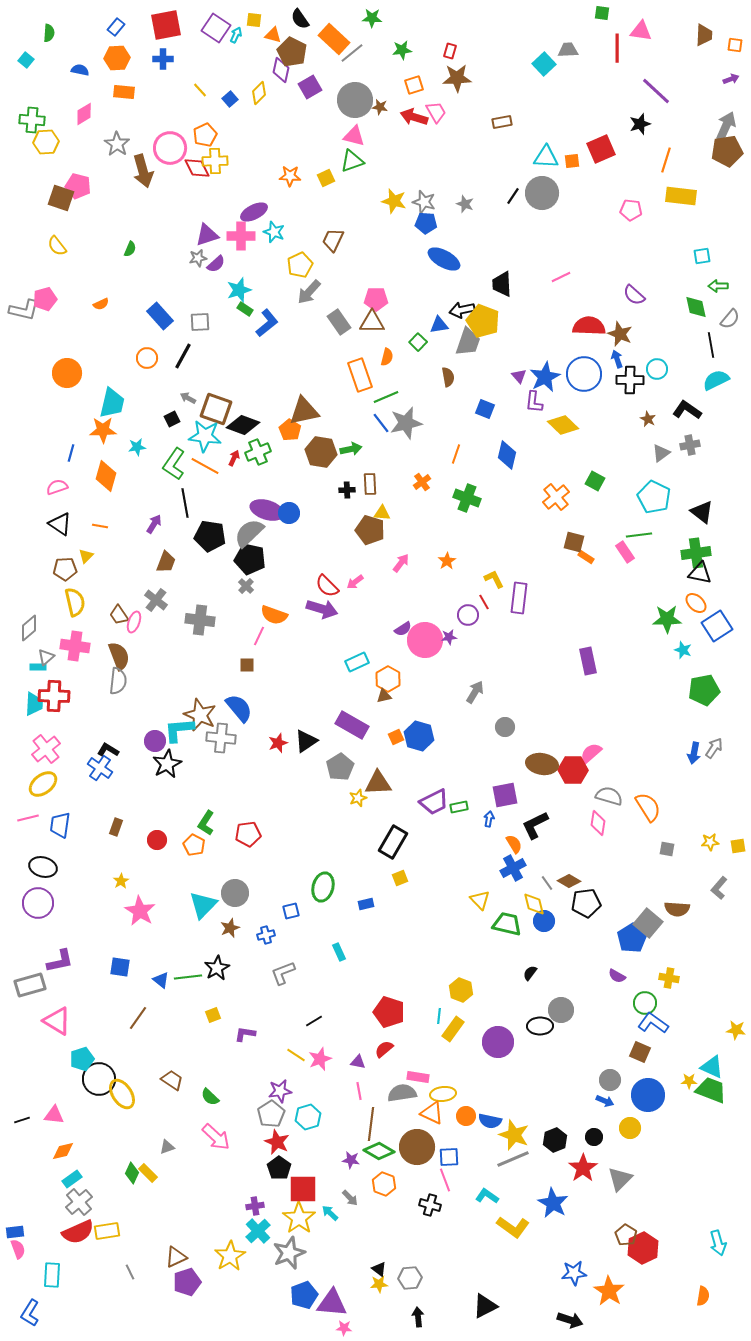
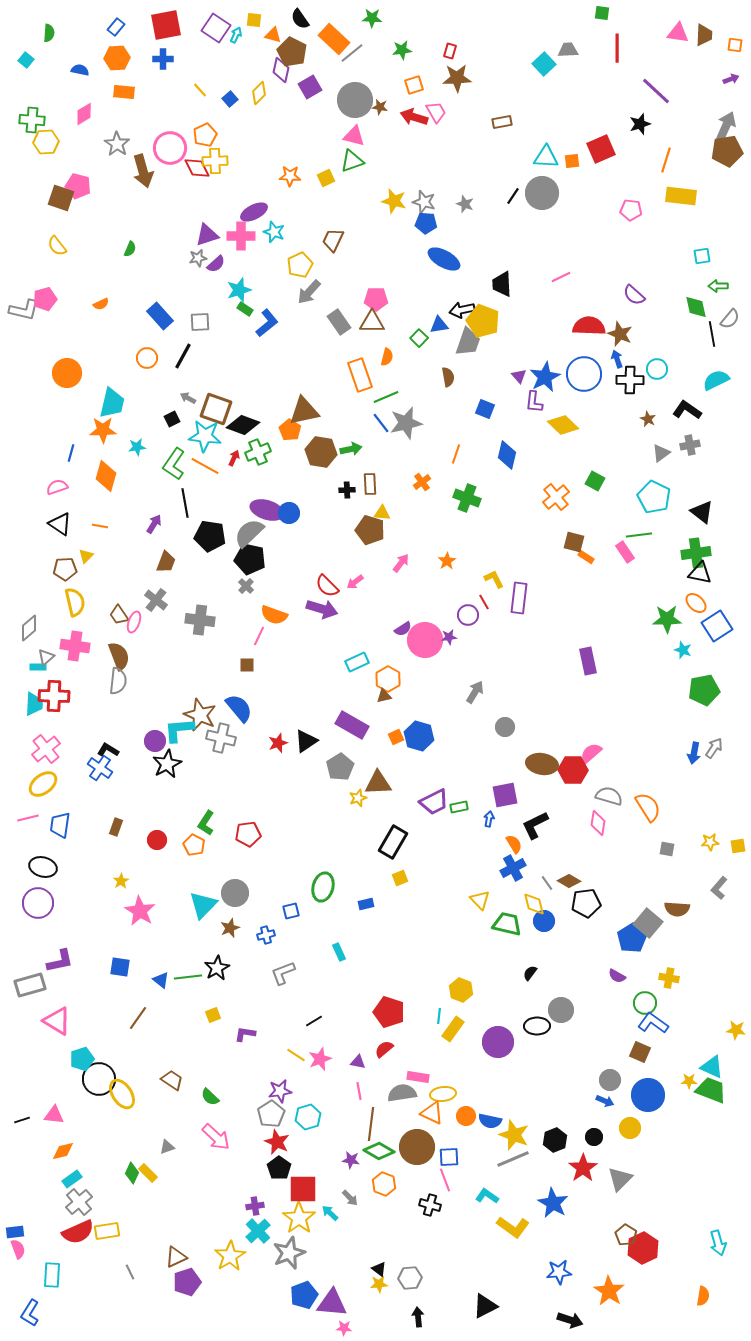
pink triangle at (641, 31): moved 37 px right, 2 px down
green square at (418, 342): moved 1 px right, 4 px up
black line at (711, 345): moved 1 px right, 11 px up
gray cross at (221, 738): rotated 8 degrees clockwise
black ellipse at (540, 1026): moved 3 px left
blue star at (574, 1273): moved 15 px left, 1 px up
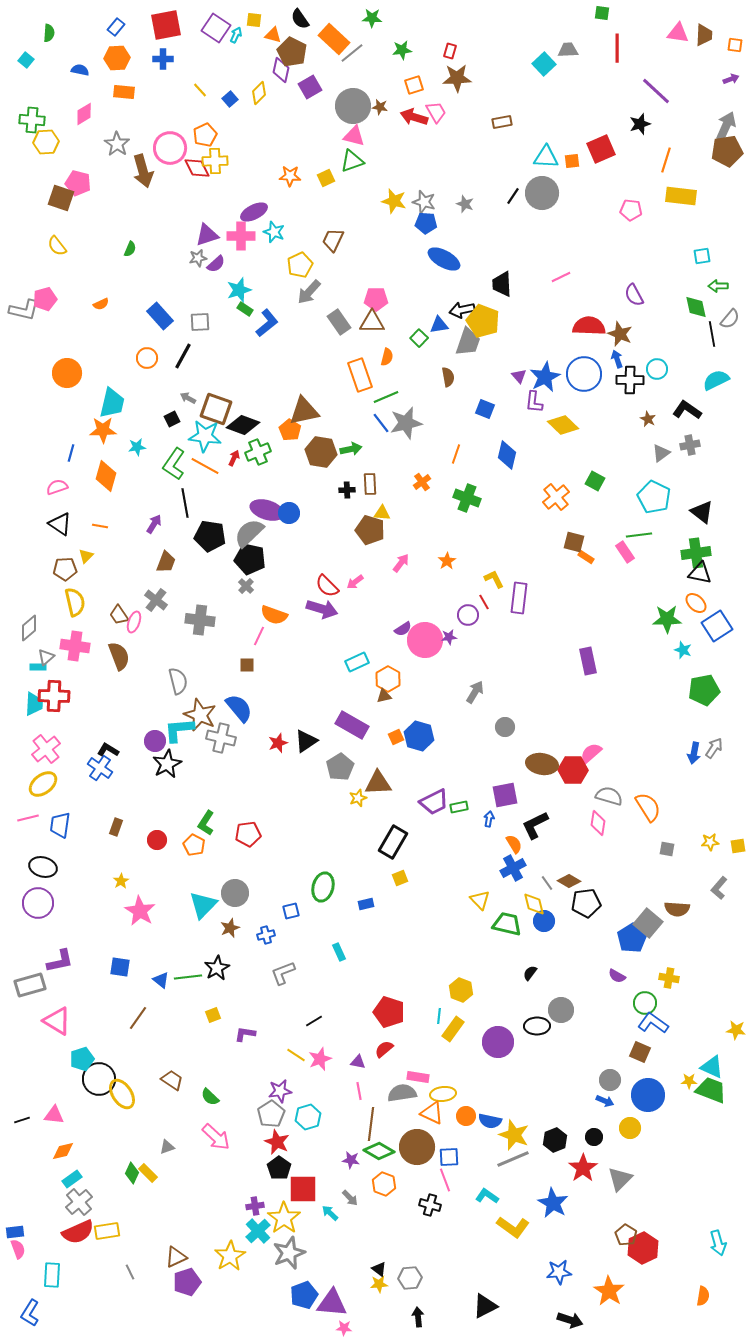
gray circle at (355, 100): moved 2 px left, 6 px down
pink pentagon at (78, 186): moved 3 px up
purple semicircle at (634, 295): rotated 20 degrees clockwise
gray semicircle at (118, 681): moved 60 px right; rotated 20 degrees counterclockwise
yellow star at (299, 1218): moved 15 px left
